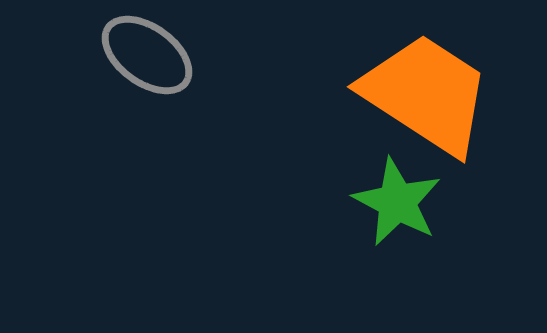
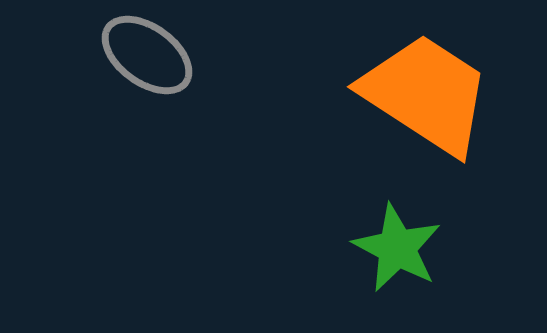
green star: moved 46 px down
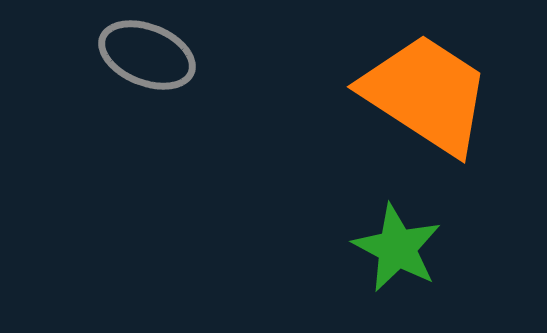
gray ellipse: rotated 14 degrees counterclockwise
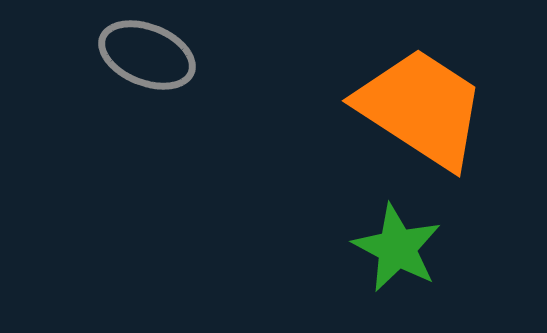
orange trapezoid: moved 5 px left, 14 px down
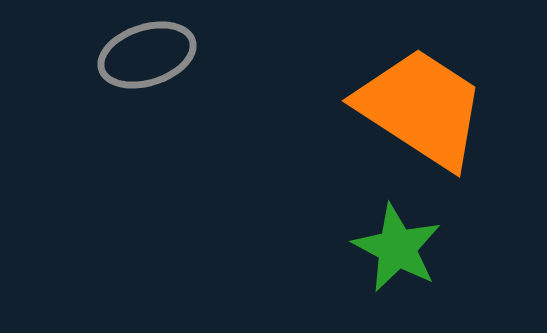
gray ellipse: rotated 40 degrees counterclockwise
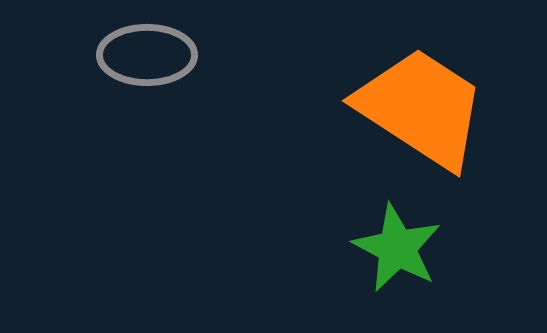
gray ellipse: rotated 18 degrees clockwise
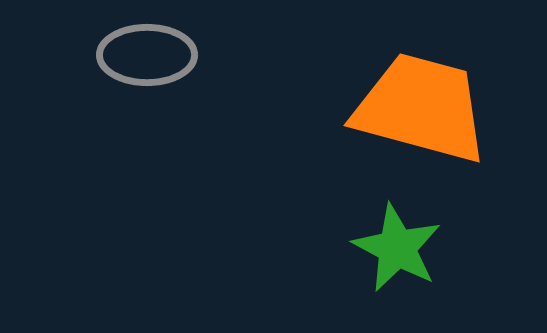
orange trapezoid: rotated 18 degrees counterclockwise
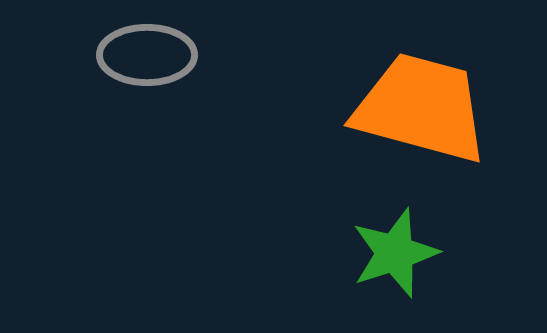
green star: moved 2 px left, 5 px down; rotated 26 degrees clockwise
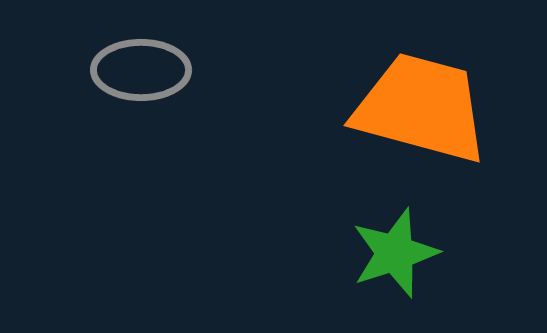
gray ellipse: moved 6 px left, 15 px down
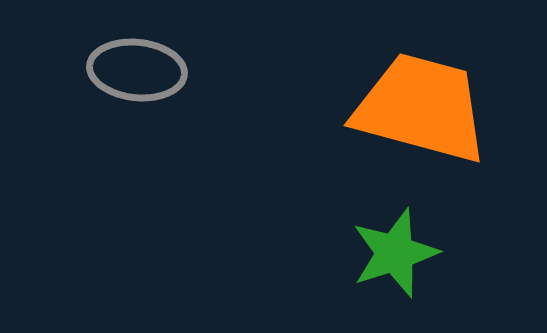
gray ellipse: moved 4 px left; rotated 6 degrees clockwise
